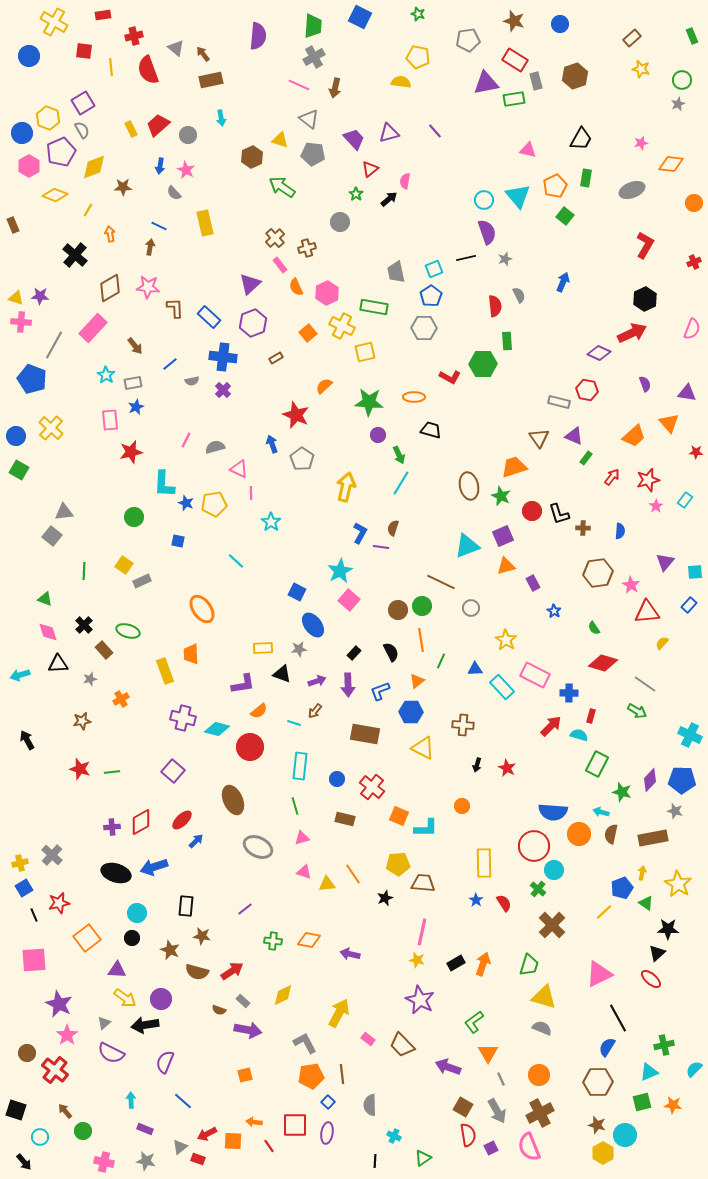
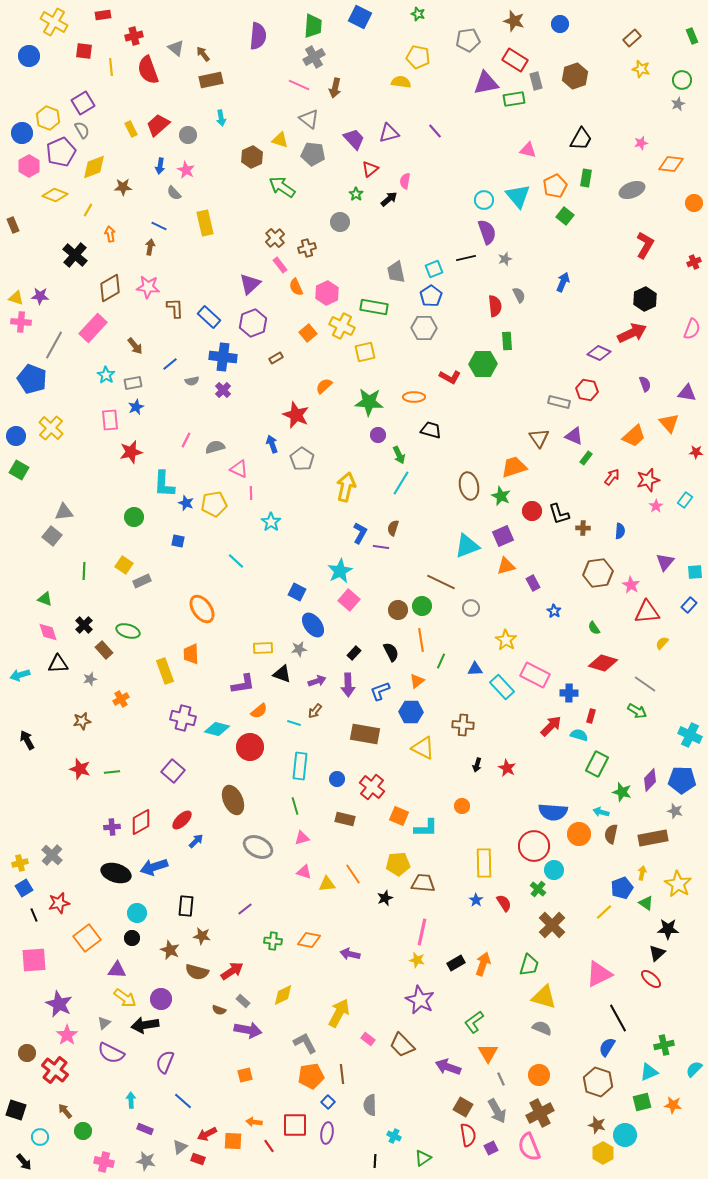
brown hexagon at (598, 1082): rotated 20 degrees clockwise
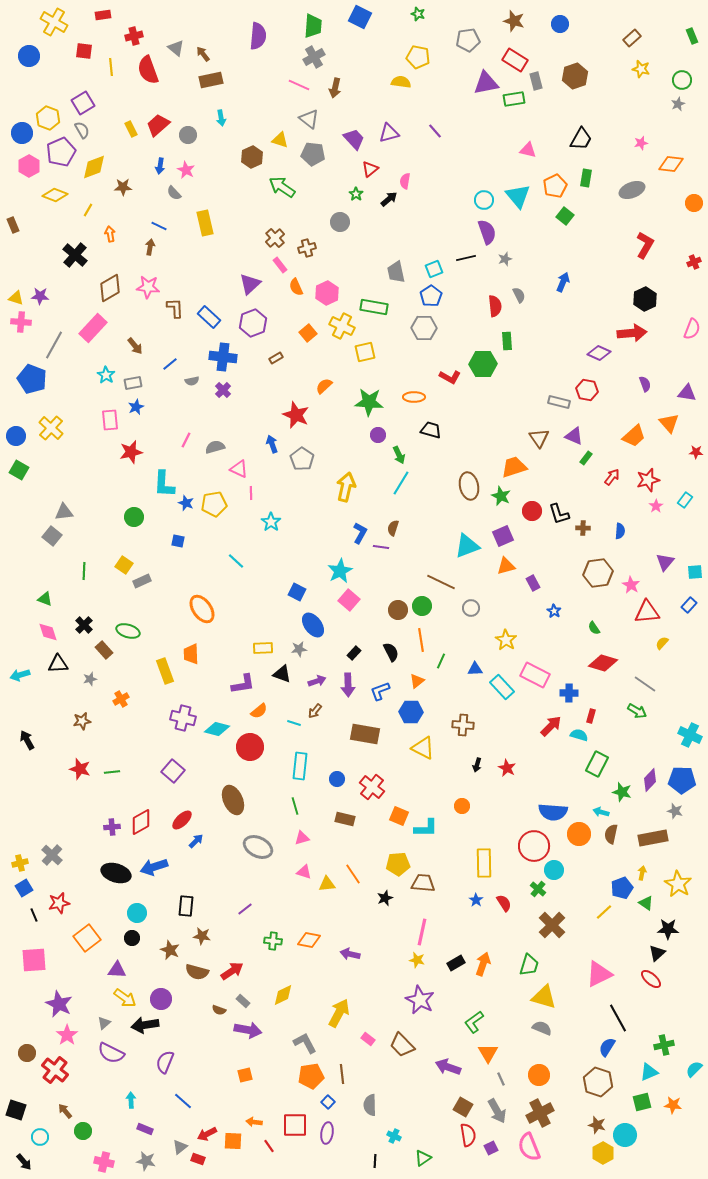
red arrow at (632, 333): rotated 20 degrees clockwise
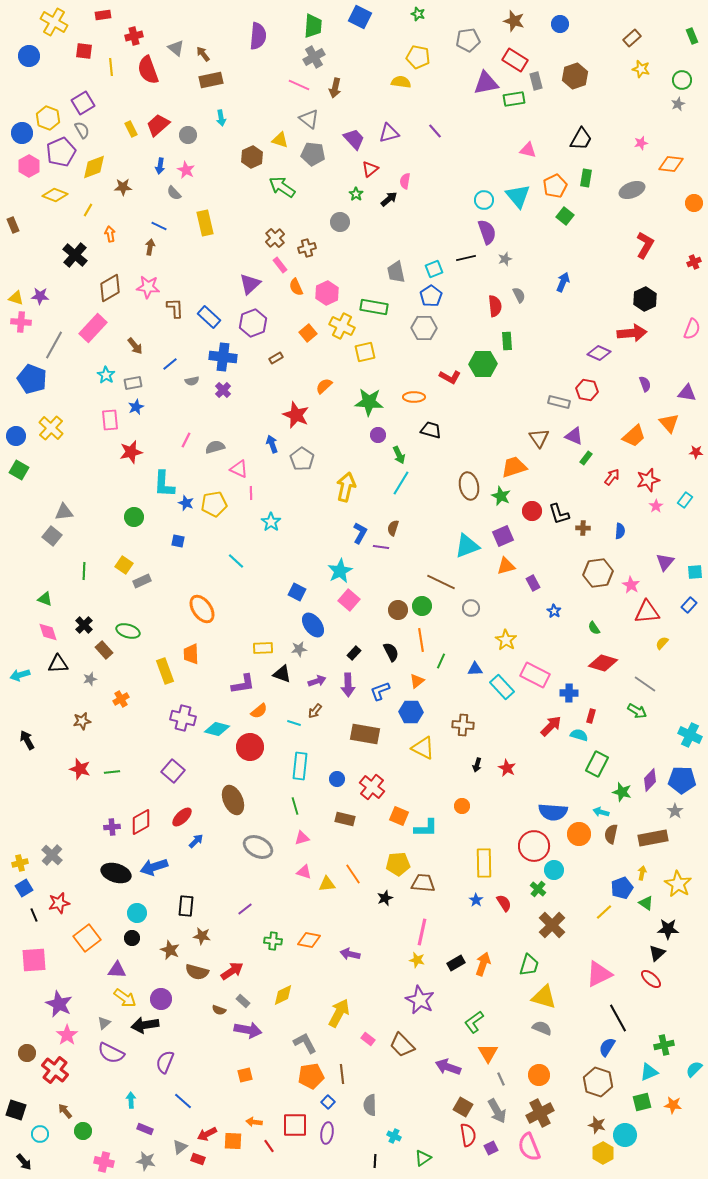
gray star at (675, 811): rotated 21 degrees clockwise
red ellipse at (182, 820): moved 3 px up
cyan circle at (40, 1137): moved 3 px up
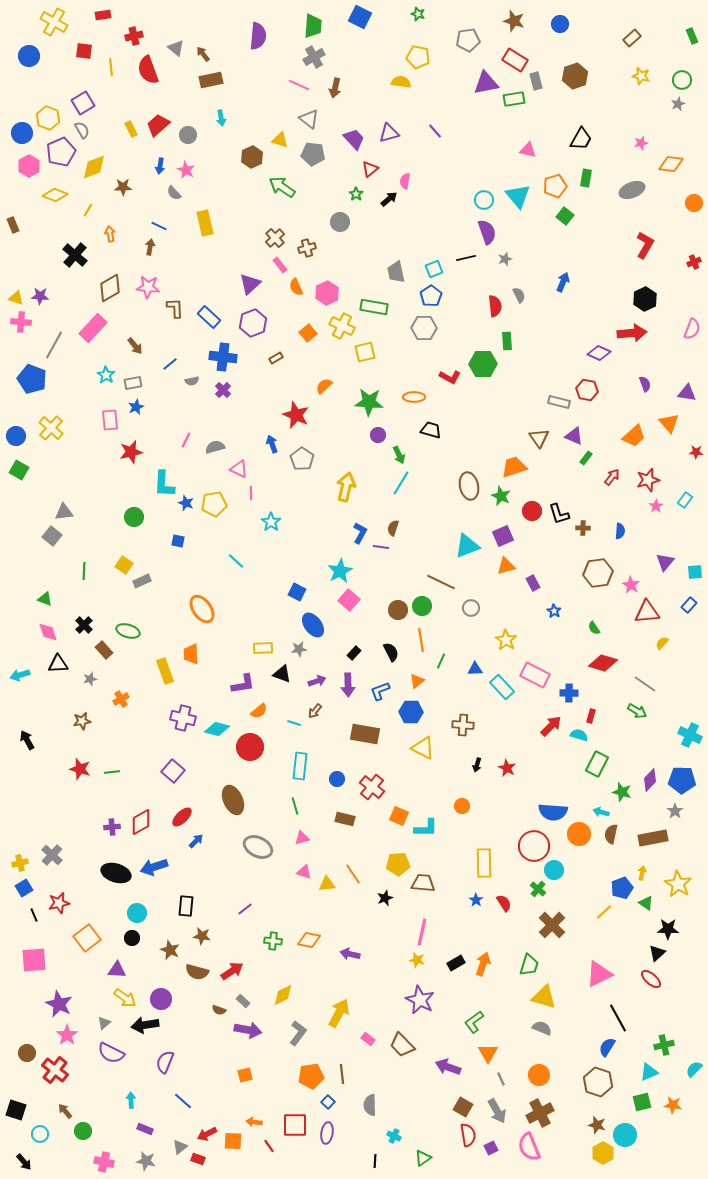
yellow star at (641, 69): moved 7 px down
orange pentagon at (555, 186): rotated 10 degrees clockwise
gray L-shape at (305, 1043): moved 7 px left, 10 px up; rotated 65 degrees clockwise
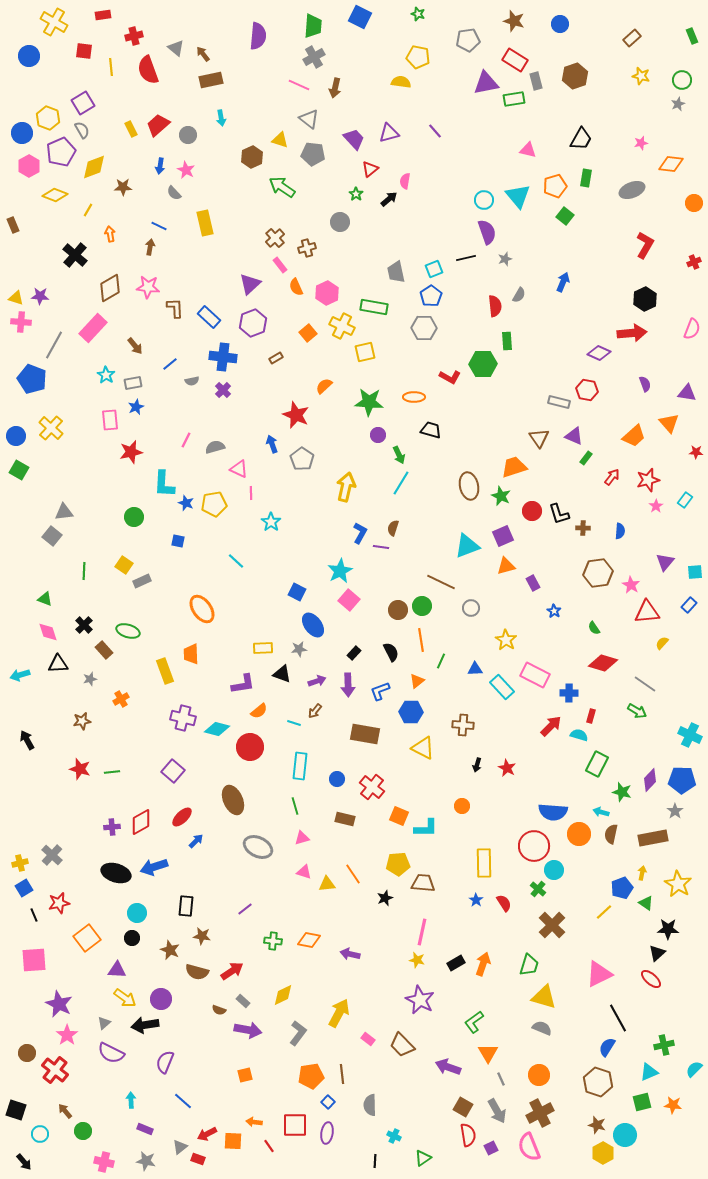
gray semicircle at (519, 295): rotated 56 degrees clockwise
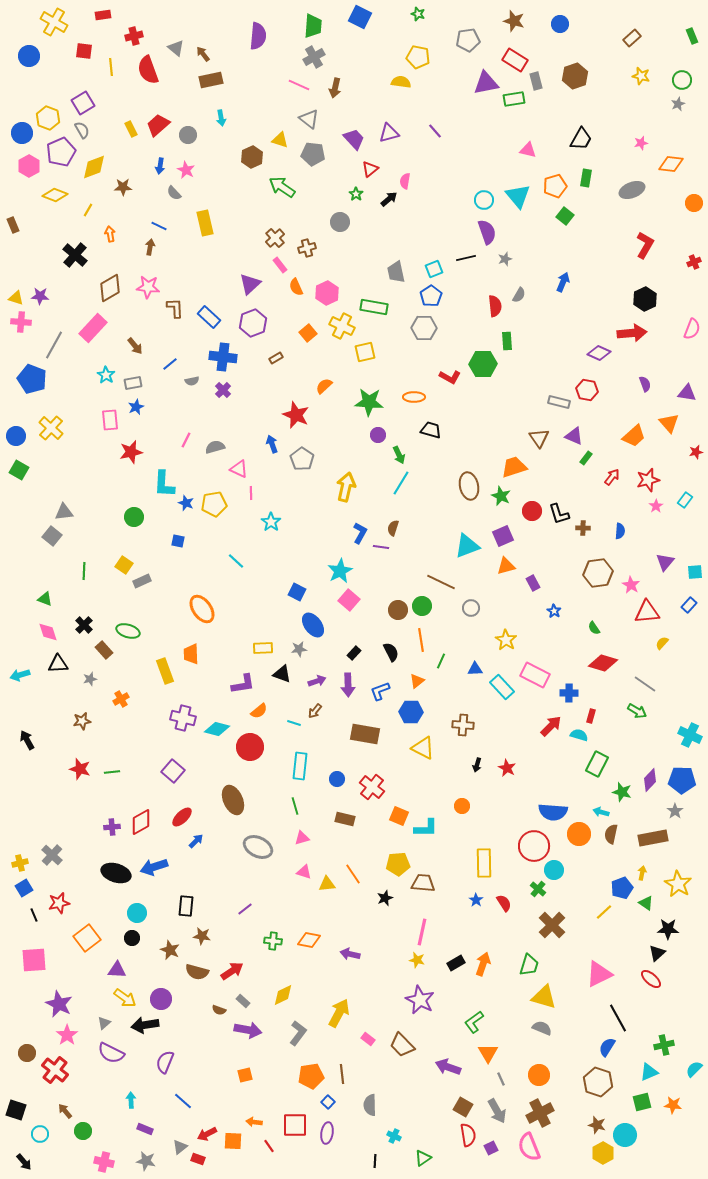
red star at (696, 452): rotated 16 degrees counterclockwise
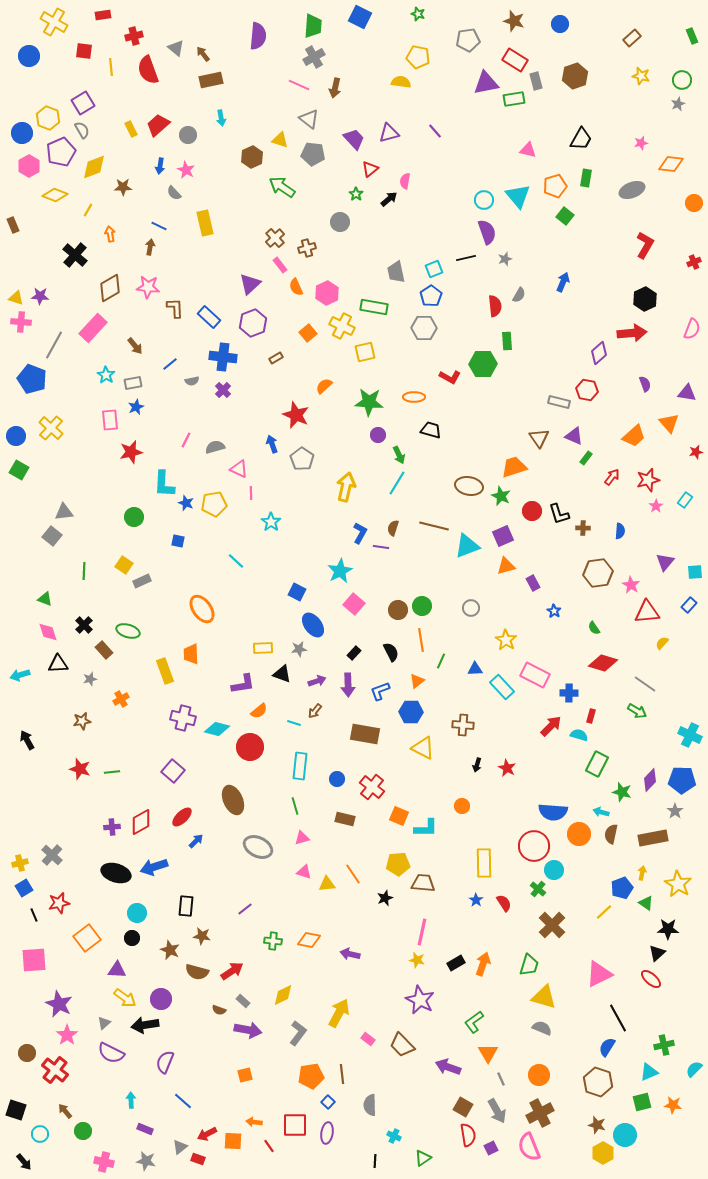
purple diamond at (599, 353): rotated 65 degrees counterclockwise
cyan line at (401, 483): moved 4 px left
brown ellipse at (469, 486): rotated 68 degrees counterclockwise
brown line at (441, 582): moved 7 px left, 56 px up; rotated 12 degrees counterclockwise
pink square at (349, 600): moved 5 px right, 4 px down
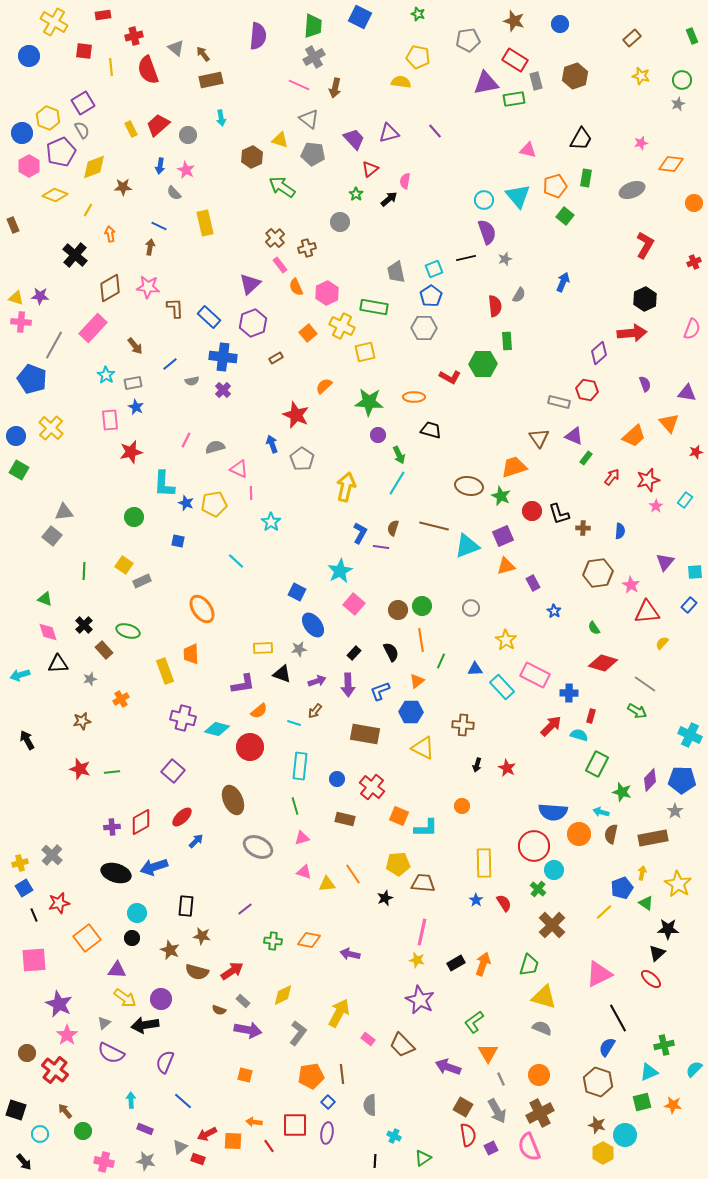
blue star at (136, 407): rotated 21 degrees counterclockwise
orange square at (245, 1075): rotated 28 degrees clockwise
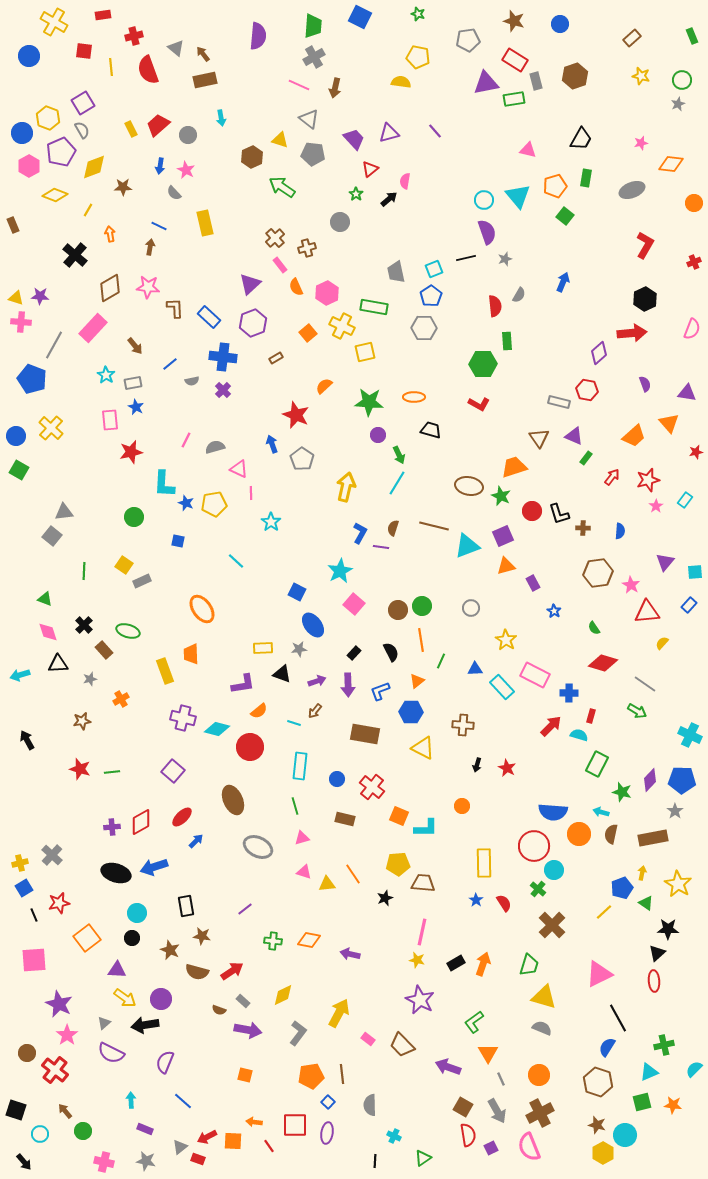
brown rectangle at (211, 80): moved 6 px left
red L-shape at (450, 377): moved 29 px right, 27 px down
black rectangle at (186, 906): rotated 15 degrees counterclockwise
red ellipse at (651, 979): moved 3 px right, 2 px down; rotated 45 degrees clockwise
red arrow at (207, 1134): moved 3 px down
